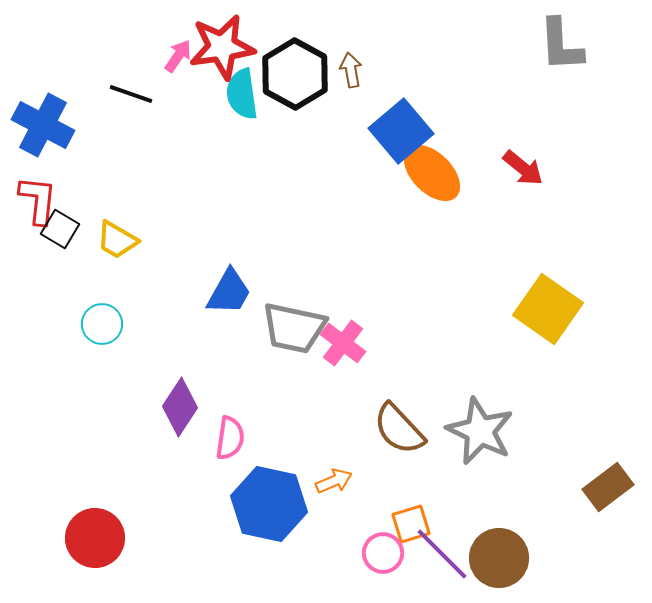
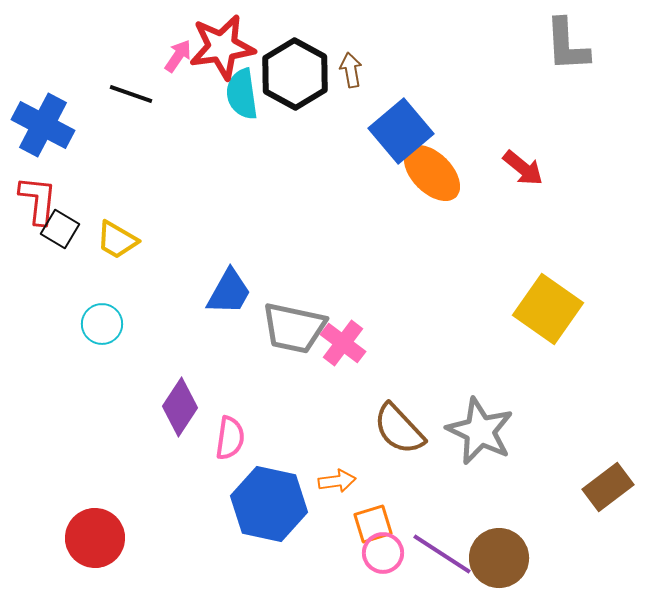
gray L-shape: moved 6 px right
orange arrow: moved 3 px right; rotated 15 degrees clockwise
orange square: moved 38 px left
purple line: rotated 12 degrees counterclockwise
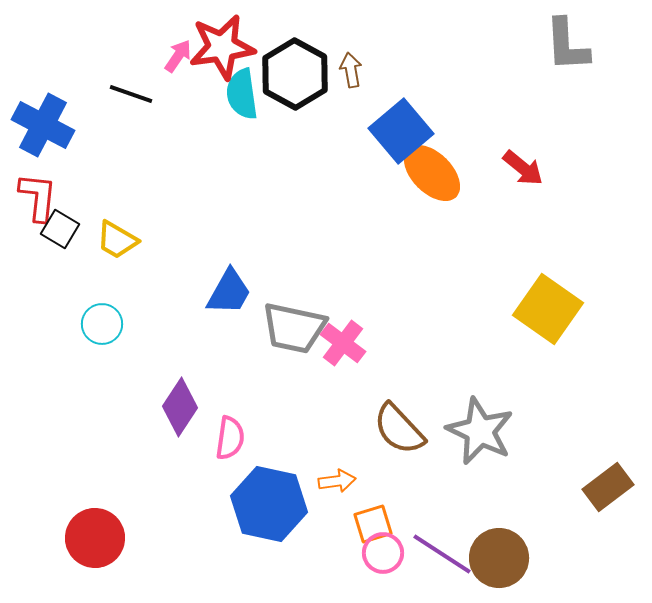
red L-shape: moved 3 px up
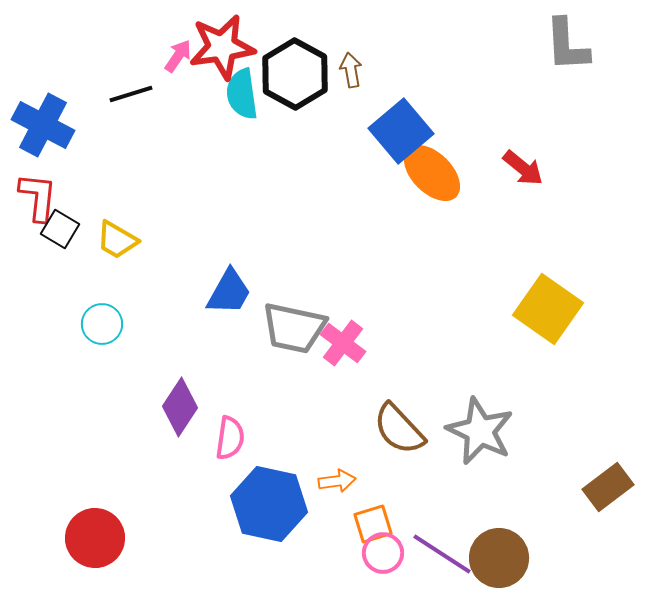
black line: rotated 36 degrees counterclockwise
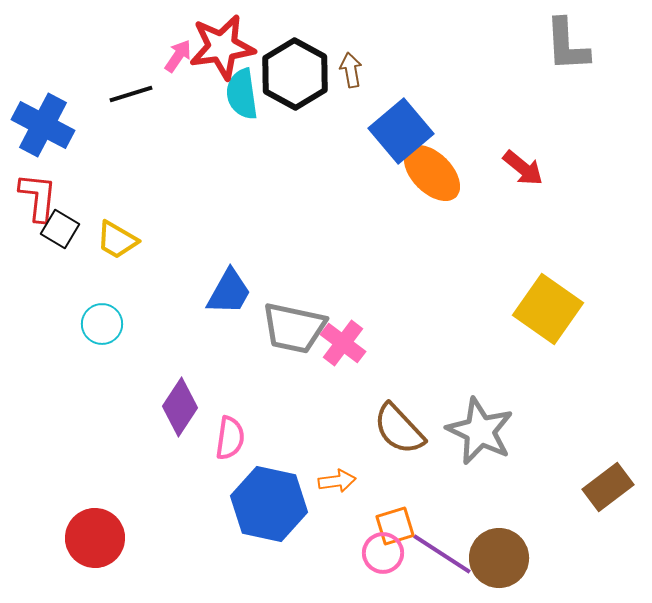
orange square: moved 22 px right, 2 px down
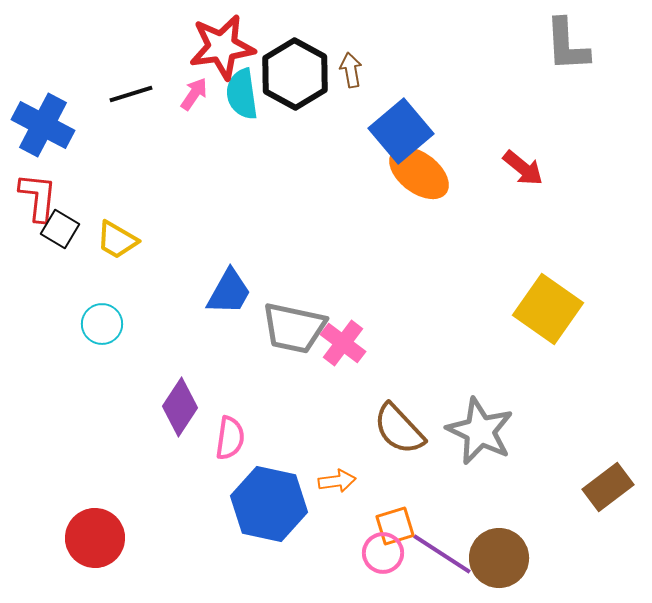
pink arrow: moved 16 px right, 38 px down
orange ellipse: moved 13 px left; rotated 8 degrees counterclockwise
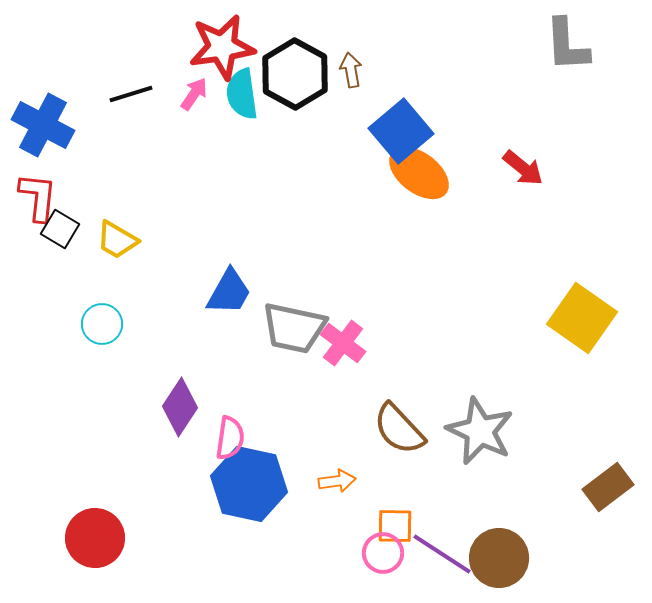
yellow square: moved 34 px right, 9 px down
blue hexagon: moved 20 px left, 20 px up
orange square: rotated 18 degrees clockwise
